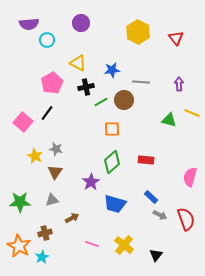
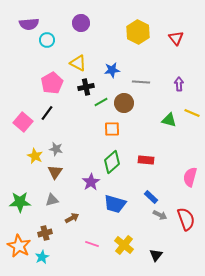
brown circle: moved 3 px down
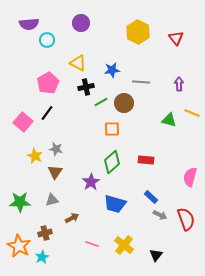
pink pentagon: moved 4 px left
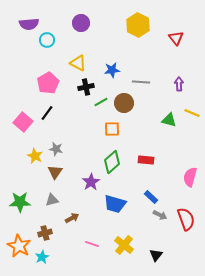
yellow hexagon: moved 7 px up
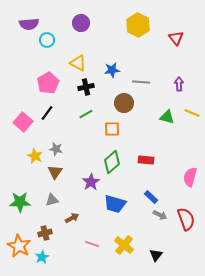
green line: moved 15 px left, 12 px down
green triangle: moved 2 px left, 3 px up
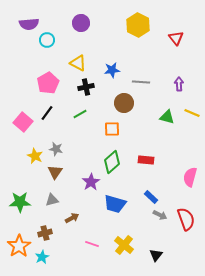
green line: moved 6 px left
orange star: rotated 10 degrees clockwise
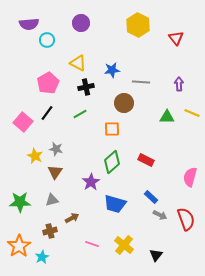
green triangle: rotated 14 degrees counterclockwise
red rectangle: rotated 21 degrees clockwise
brown cross: moved 5 px right, 2 px up
